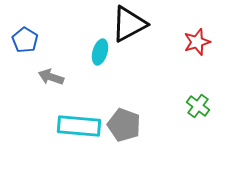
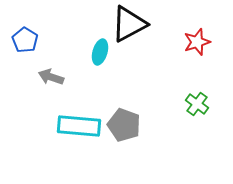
green cross: moved 1 px left, 2 px up
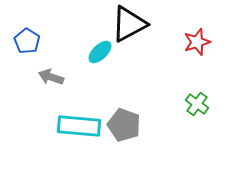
blue pentagon: moved 2 px right, 1 px down
cyan ellipse: rotated 30 degrees clockwise
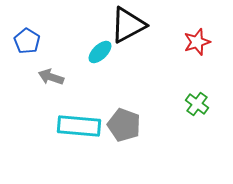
black triangle: moved 1 px left, 1 px down
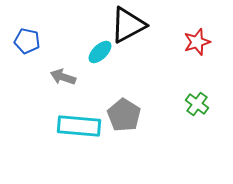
blue pentagon: rotated 20 degrees counterclockwise
gray arrow: moved 12 px right
gray pentagon: moved 10 px up; rotated 12 degrees clockwise
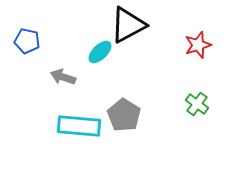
red star: moved 1 px right, 3 px down
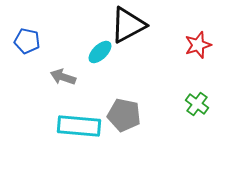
gray pentagon: rotated 20 degrees counterclockwise
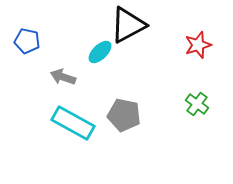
cyan rectangle: moved 6 px left, 3 px up; rotated 24 degrees clockwise
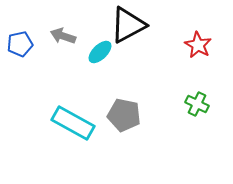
blue pentagon: moved 7 px left, 3 px down; rotated 25 degrees counterclockwise
red star: rotated 24 degrees counterclockwise
gray arrow: moved 41 px up
green cross: rotated 10 degrees counterclockwise
